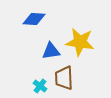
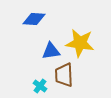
yellow star: moved 1 px down
brown trapezoid: moved 3 px up
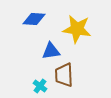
yellow star: moved 3 px left, 14 px up
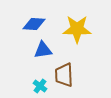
blue diamond: moved 5 px down
yellow star: rotated 8 degrees counterclockwise
blue triangle: moved 8 px left, 1 px up
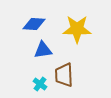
cyan cross: moved 2 px up
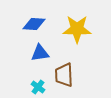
blue triangle: moved 3 px left, 3 px down
cyan cross: moved 2 px left, 3 px down
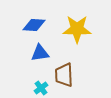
blue diamond: moved 1 px down
cyan cross: moved 3 px right, 1 px down; rotated 16 degrees clockwise
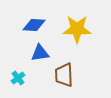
cyan cross: moved 23 px left, 10 px up
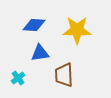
yellow star: moved 1 px down
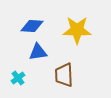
blue diamond: moved 2 px left, 1 px down
blue triangle: moved 2 px left, 1 px up
